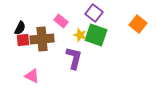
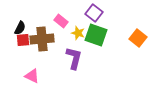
orange square: moved 14 px down
yellow star: moved 2 px left, 2 px up
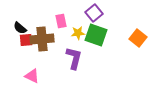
purple square: rotated 12 degrees clockwise
pink rectangle: rotated 40 degrees clockwise
black semicircle: rotated 104 degrees clockwise
yellow star: rotated 24 degrees counterclockwise
red square: moved 3 px right
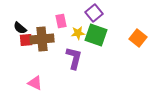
pink triangle: moved 3 px right, 7 px down
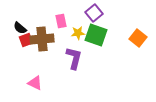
red square: rotated 16 degrees counterclockwise
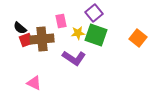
purple L-shape: rotated 110 degrees clockwise
pink triangle: moved 1 px left
